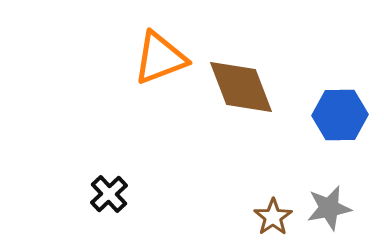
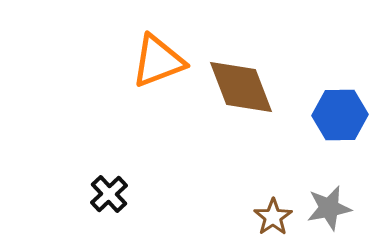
orange triangle: moved 2 px left, 3 px down
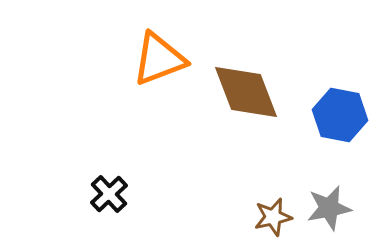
orange triangle: moved 1 px right, 2 px up
brown diamond: moved 5 px right, 5 px down
blue hexagon: rotated 12 degrees clockwise
brown star: rotated 21 degrees clockwise
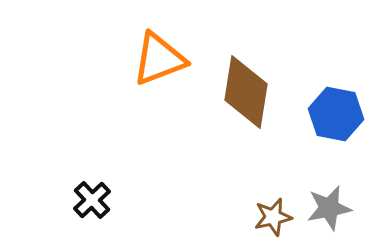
brown diamond: rotated 30 degrees clockwise
blue hexagon: moved 4 px left, 1 px up
black cross: moved 17 px left, 6 px down
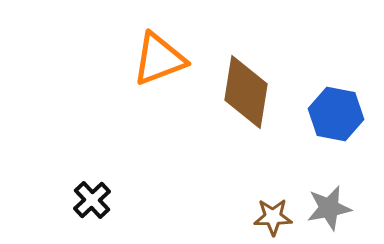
brown star: rotated 12 degrees clockwise
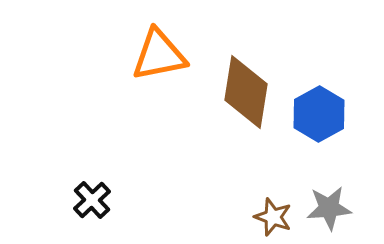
orange triangle: moved 4 px up; rotated 10 degrees clockwise
blue hexagon: moved 17 px left; rotated 20 degrees clockwise
gray star: rotated 6 degrees clockwise
brown star: rotated 21 degrees clockwise
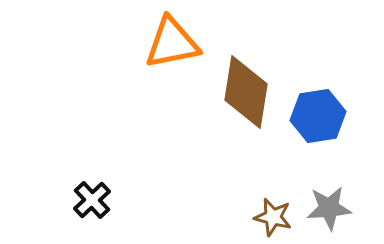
orange triangle: moved 13 px right, 12 px up
blue hexagon: moved 1 px left, 2 px down; rotated 20 degrees clockwise
brown star: rotated 6 degrees counterclockwise
